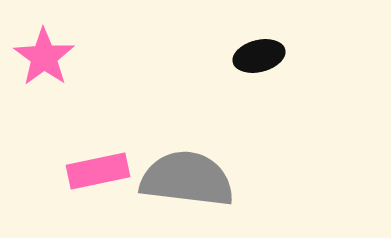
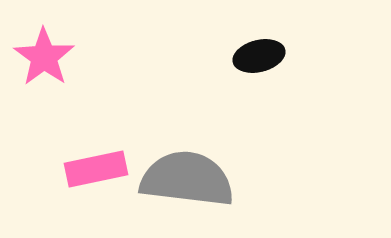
pink rectangle: moved 2 px left, 2 px up
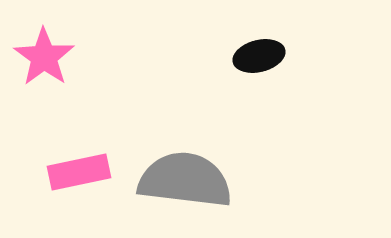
pink rectangle: moved 17 px left, 3 px down
gray semicircle: moved 2 px left, 1 px down
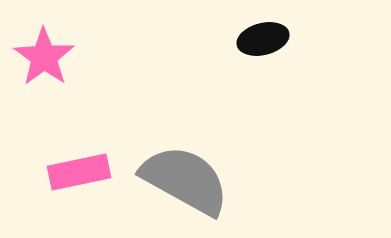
black ellipse: moved 4 px right, 17 px up
gray semicircle: rotated 22 degrees clockwise
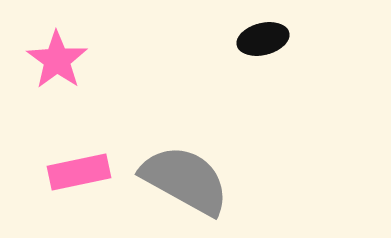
pink star: moved 13 px right, 3 px down
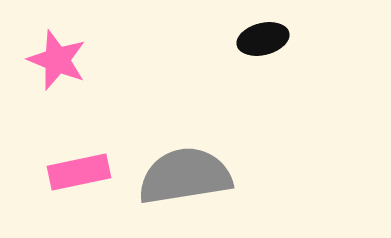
pink star: rotated 14 degrees counterclockwise
gray semicircle: moved 4 px up; rotated 38 degrees counterclockwise
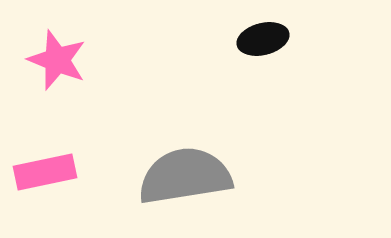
pink rectangle: moved 34 px left
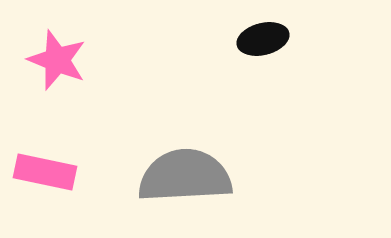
pink rectangle: rotated 24 degrees clockwise
gray semicircle: rotated 6 degrees clockwise
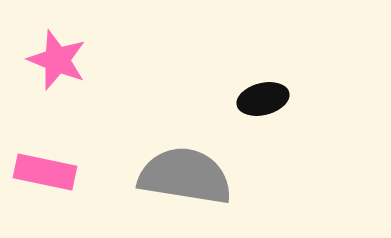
black ellipse: moved 60 px down
gray semicircle: rotated 12 degrees clockwise
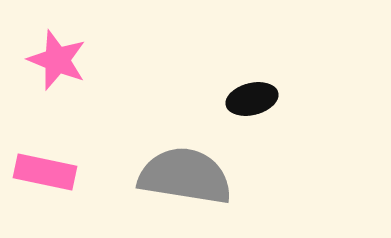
black ellipse: moved 11 px left
